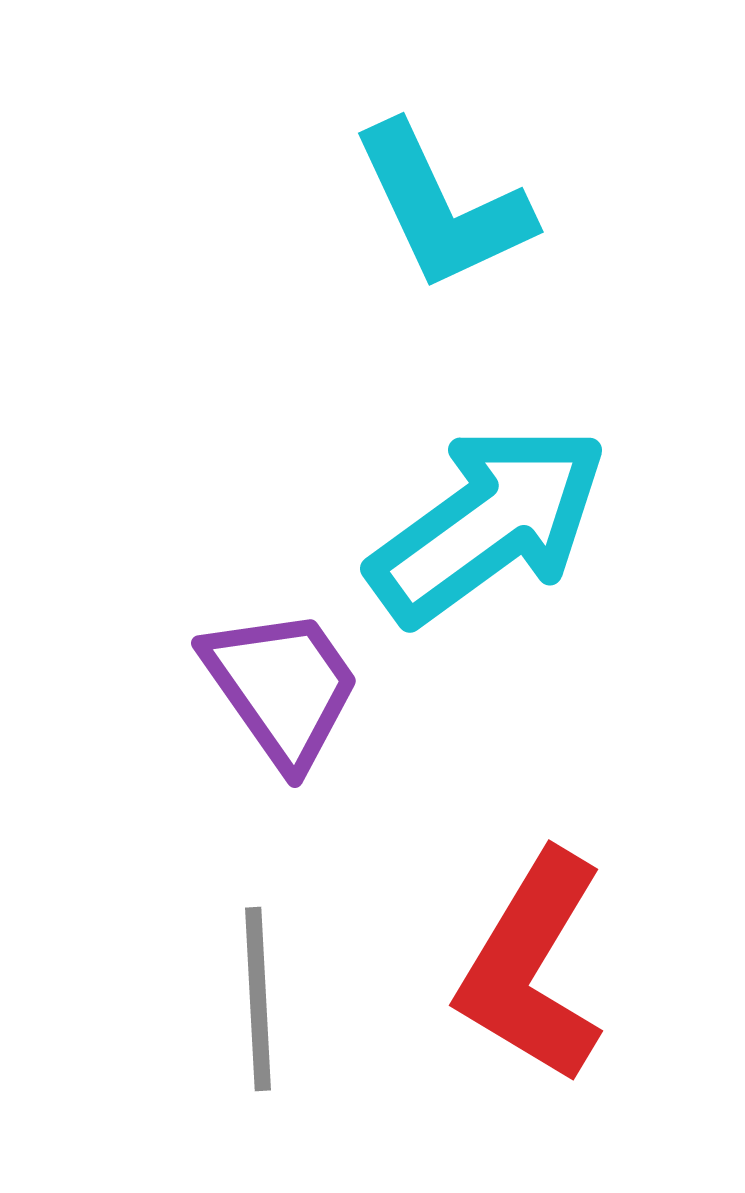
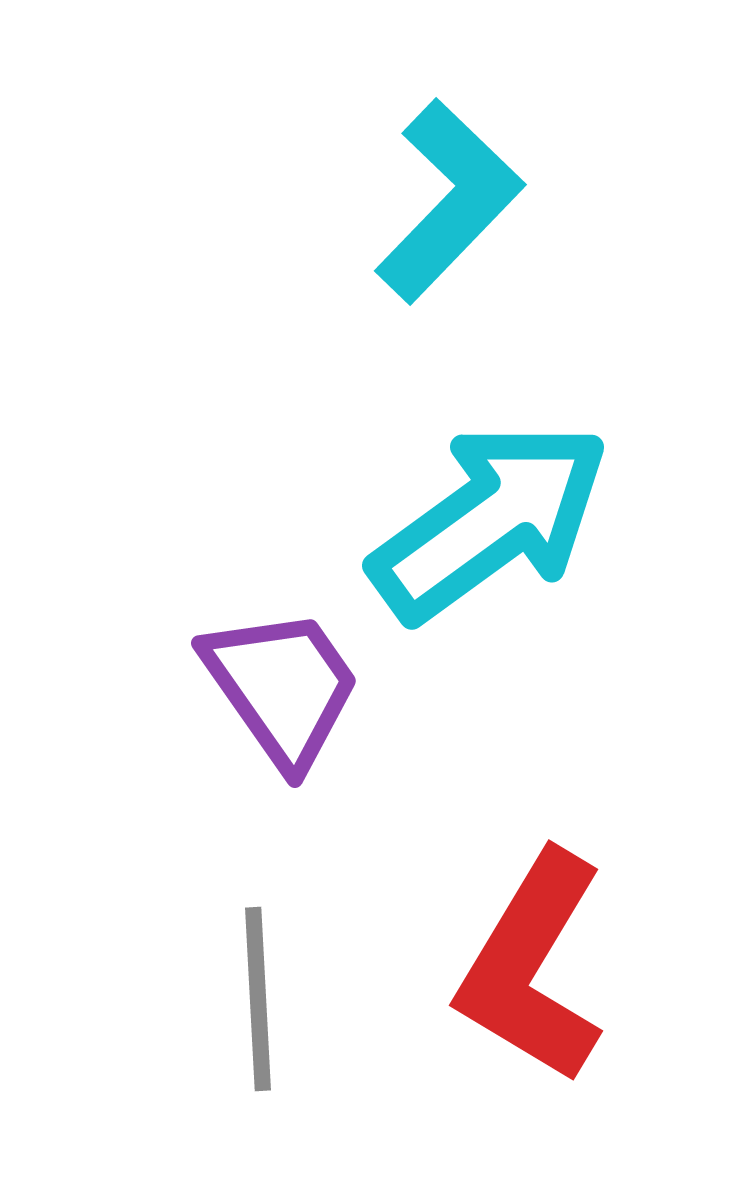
cyan L-shape: moved 7 px right, 6 px up; rotated 111 degrees counterclockwise
cyan arrow: moved 2 px right, 3 px up
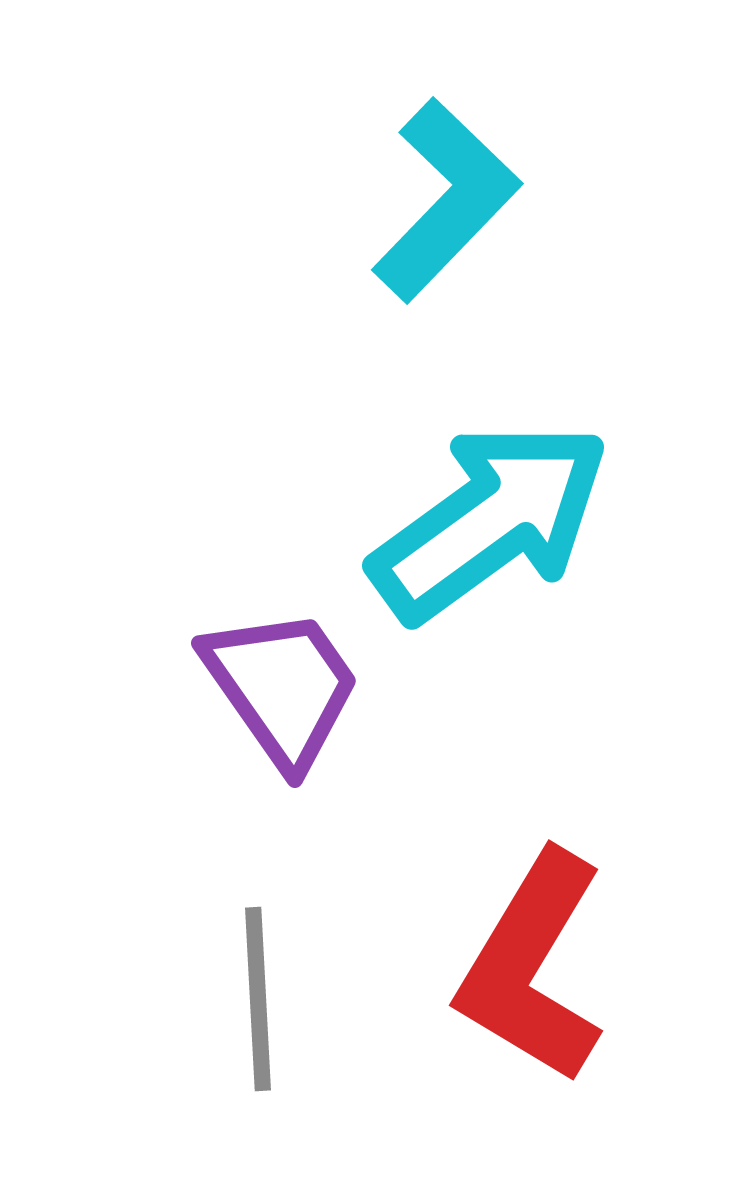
cyan L-shape: moved 3 px left, 1 px up
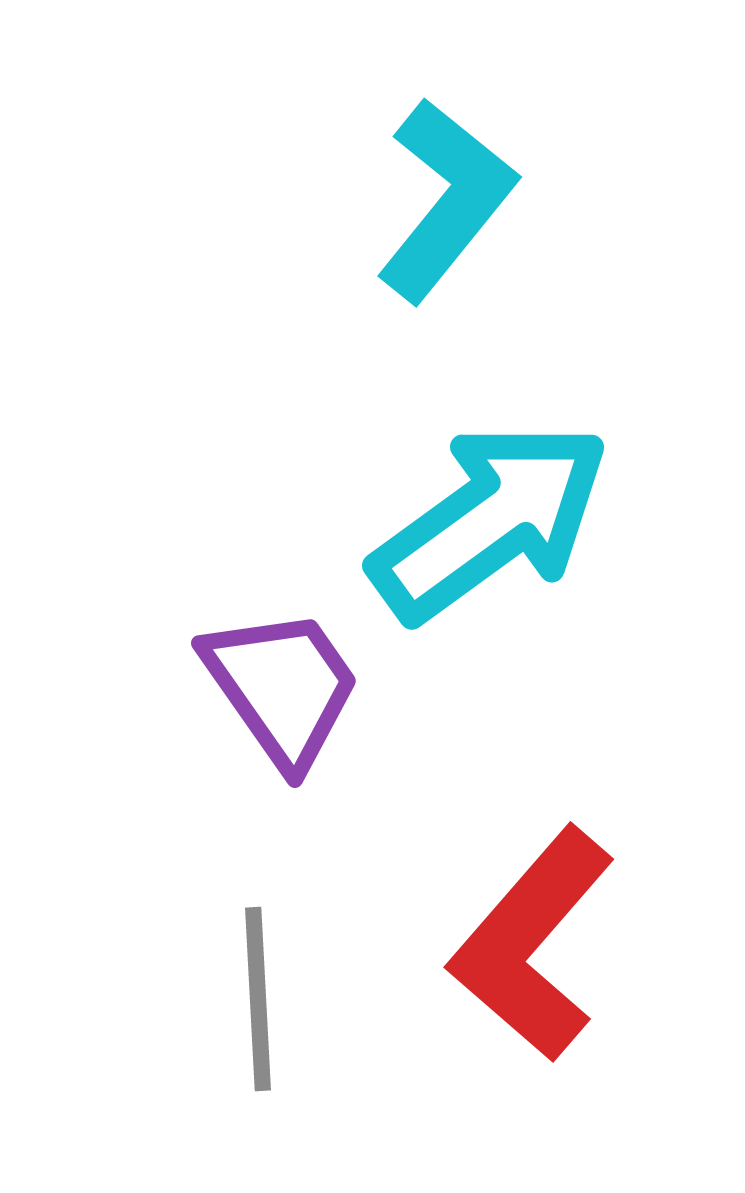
cyan L-shape: rotated 5 degrees counterclockwise
red L-shape: moved 23 px up; rotated 10 degrees clockwise
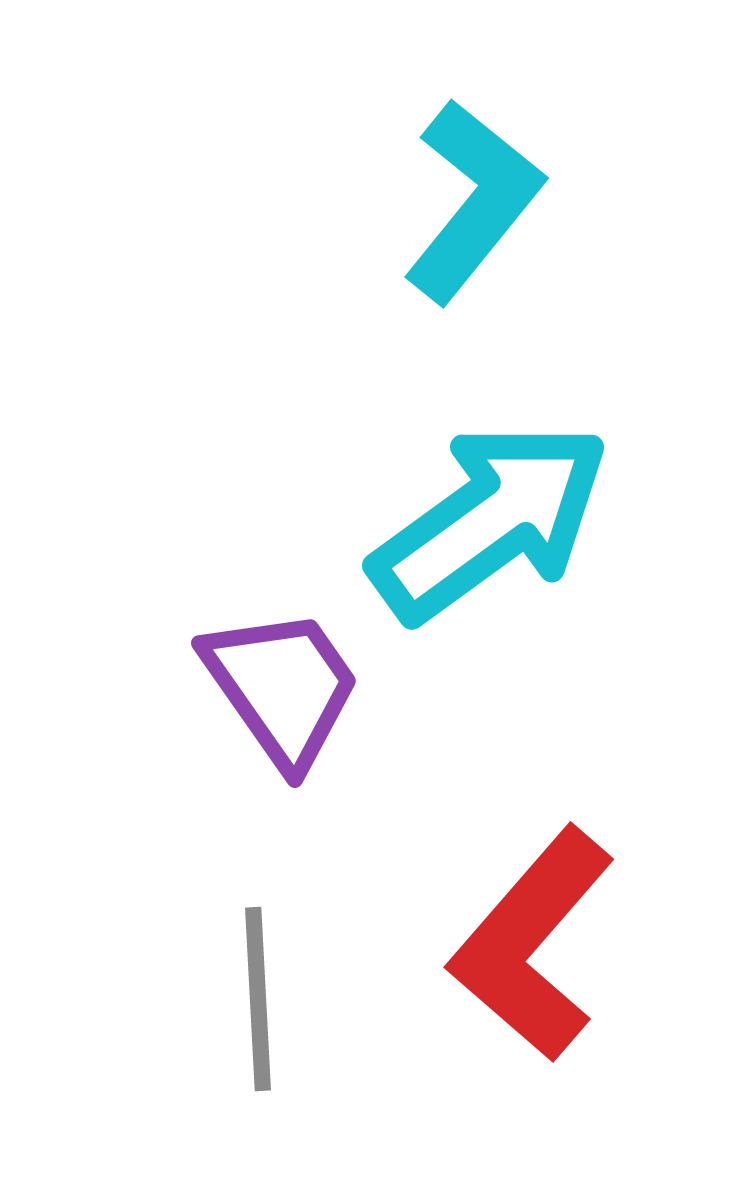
cyan L-shape: moved 27 px right, 1 px down
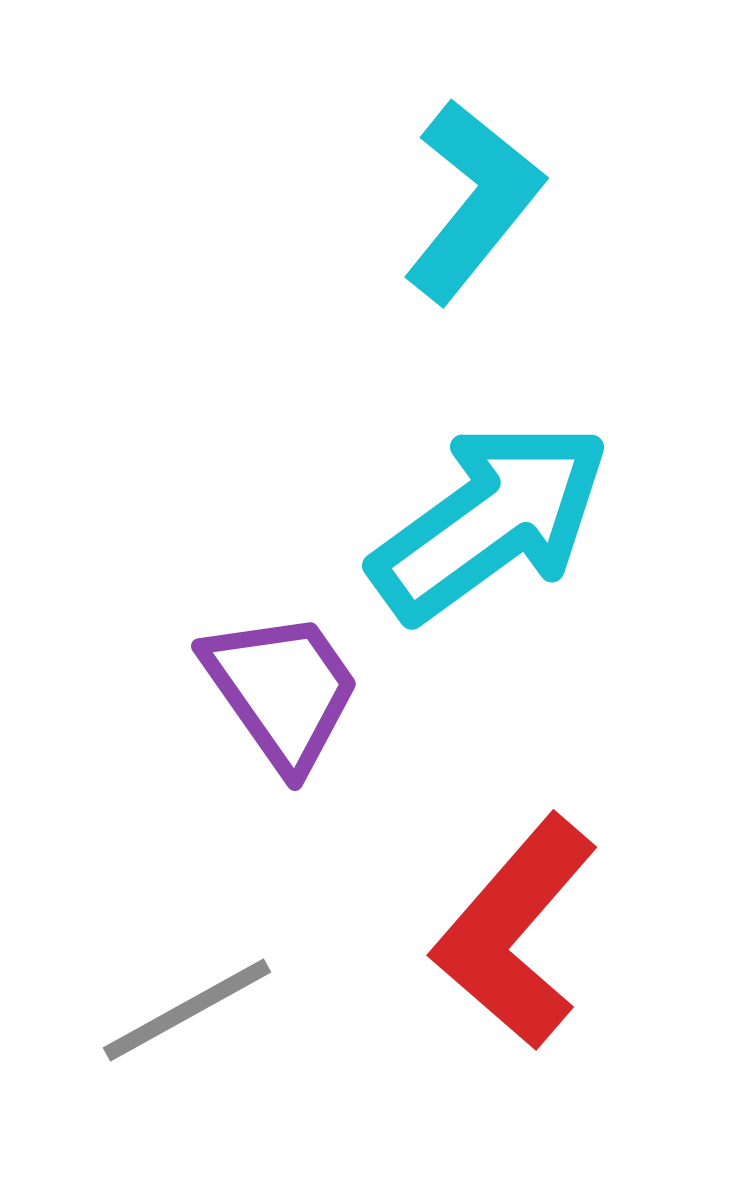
purple trapezoid: moved 3 px down
red L-shape: moved 17 px left, 12 px up
gray line: moved 71 px left, 11 px down; rotated 64 degrees clockwise
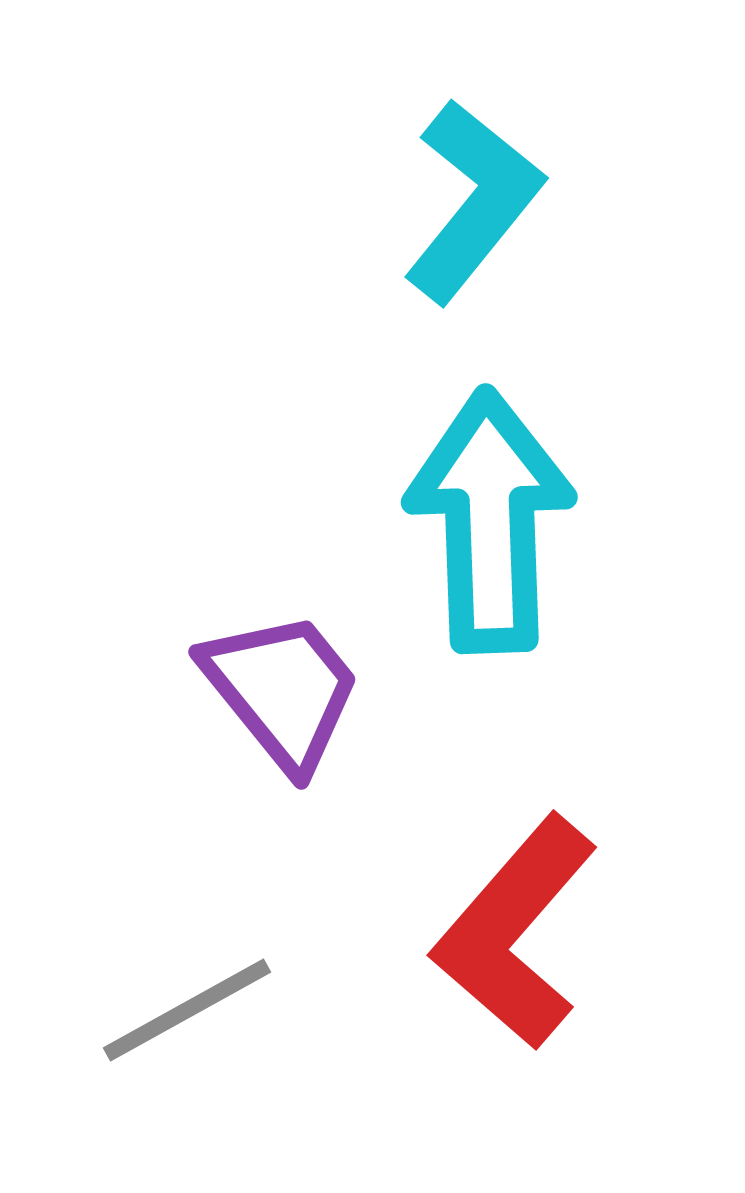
cyan arrow: rotated 56 degrees counterclockwise
purple trapezoid: rotated 4 degrees counterclockwise
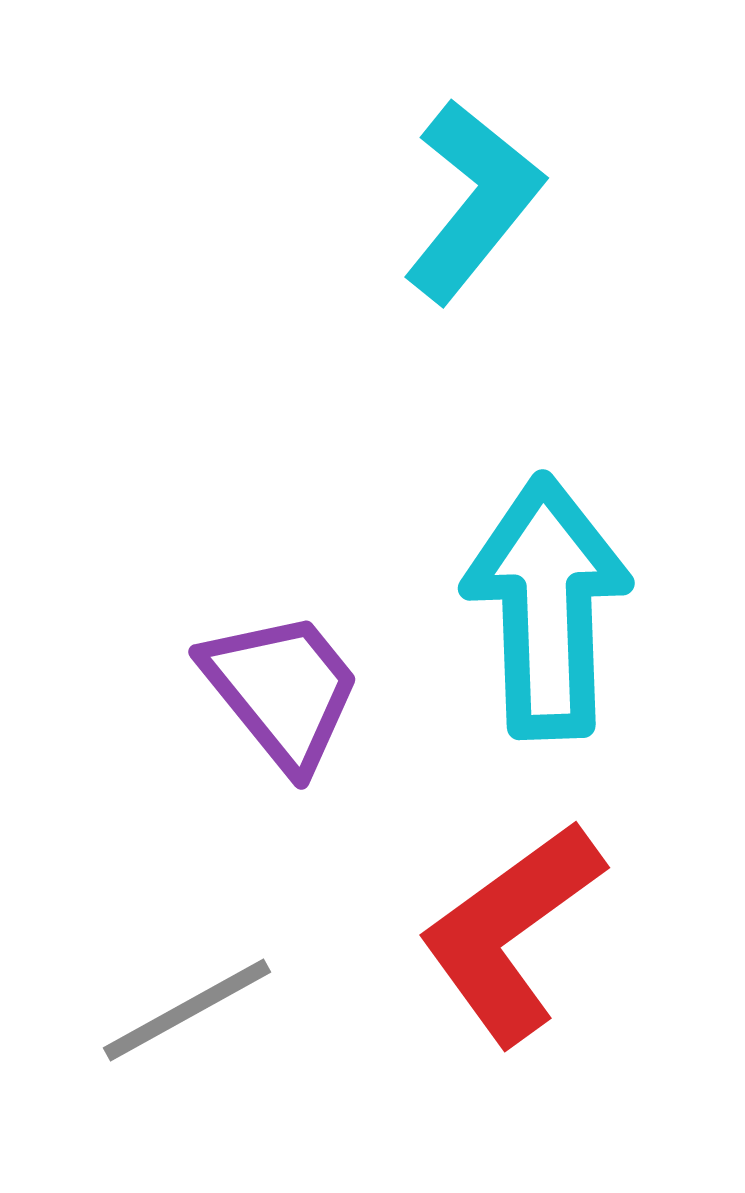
cyan arrow: moved 57 px right, 86 px down
red L-shape: moved 4 px left; rotated 13 degrees clockwise
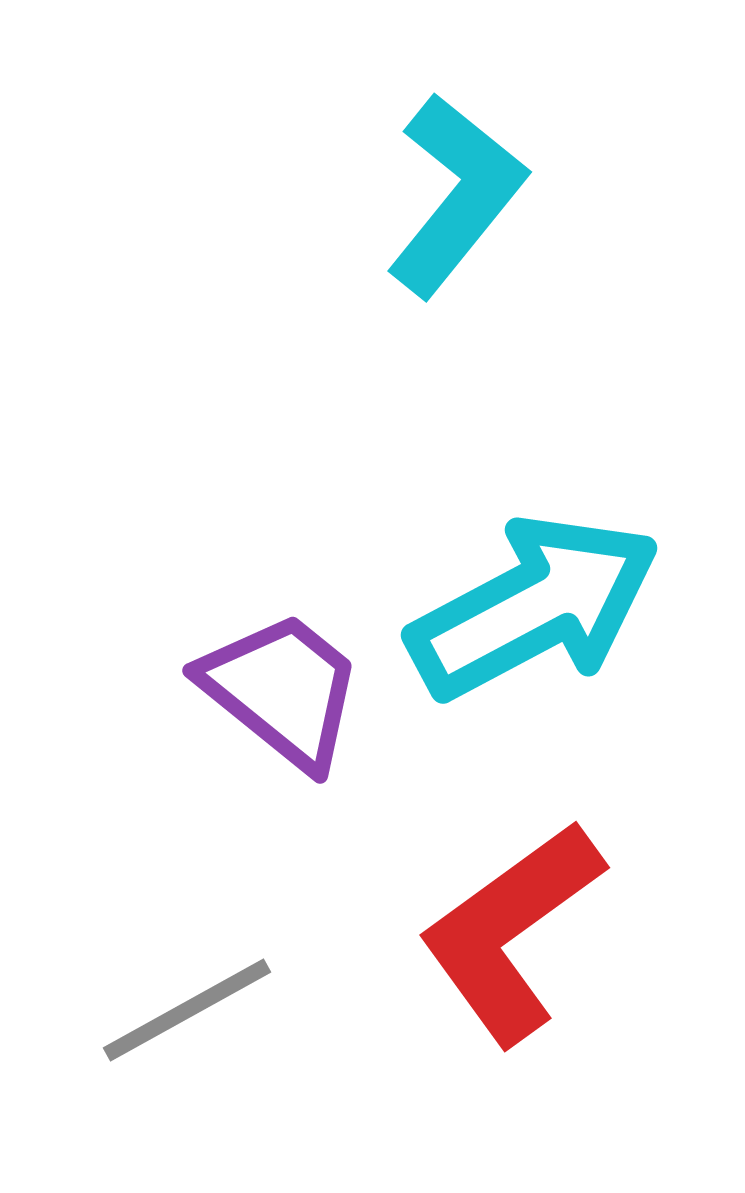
cyan L-shape: moved 17 px left, 6 px up
cyan arrow: moved 13 px left; rotated 64 degrees clockwise
purple trapezoid: rotated 12 degrees counterclockwise
